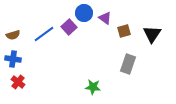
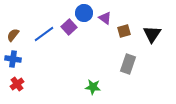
brown semicircle: rotated 144 degrees clockwise
red cross: moved 1 px left, 2 px down; rotated 16 degrees clockwise
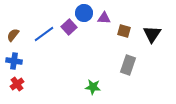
purple triangle: moved 1 px left; rotated 32 degrees counterclockwise
brown square: rotated 32 degrees clockwise
blue cross: moved 1 px right, 2 px down
gray rectangle: moved 1 px down
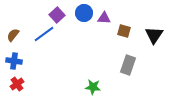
purple square: moved 12 px left, 12 px up
black triangle: moved 2 px right, 1 px down
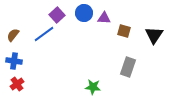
gray rectangle: moved 2 px down
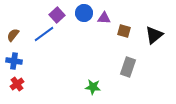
black triangle: rotated 18 degrees clockwise
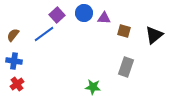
gray rectangle: moved 2 px left
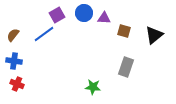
purple square: rotated 14 degrees clockwise
red cross: rotated 32 degrees counterclockwise
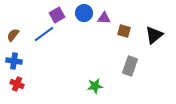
gray rectangle: moved 4 px right, 1 px up
green star: moved 2 px right, 1 px up; rotated 14 degrees counterclockwise
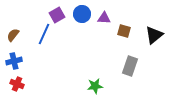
blue circle: moved 2 px left, 1 px down
blue line: rotated 30 degrees counterclockwise
blue cross: rotated 21 degrees counterclockwise
